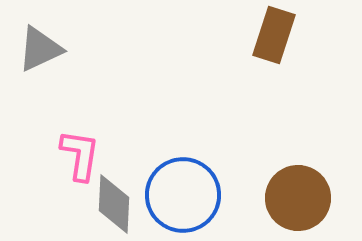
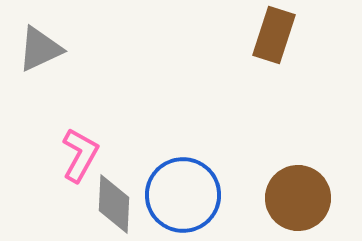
pink L-shape: rotated 20 degrees clockwise
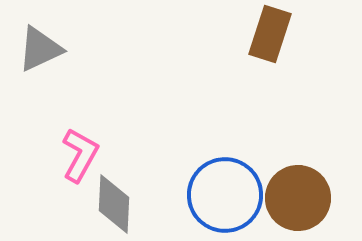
brown rectangle: moved 4 px left, 1 px up
blue circle: moved 42 px right
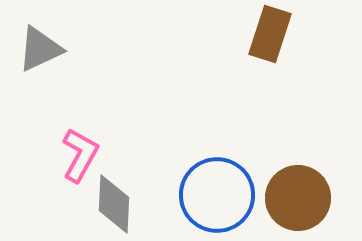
blue circle: moved 8 px left
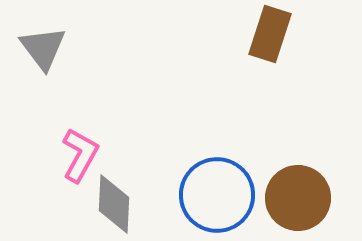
gray triangle: moved 3 px right, 1 px up; rotated 42 degrees counterclockwise
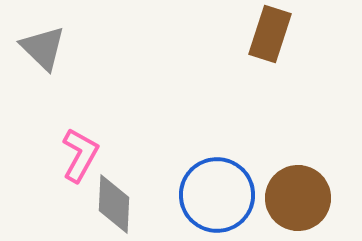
gray triangle: rotated 9 degrees counterclockwise
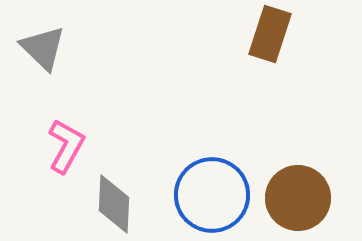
pink L-shape: moved 14 px left, 9 px up
blue circle: moved 5 px left
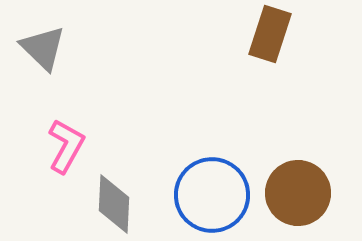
brown circle: moved 5 px up
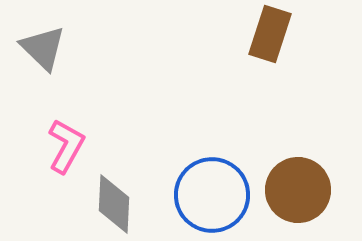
brown circle: moved 3 px up
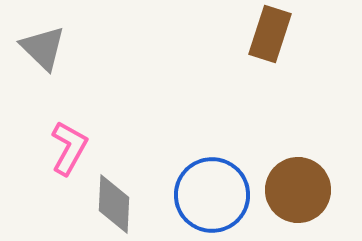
pink L-shape: moved 3 px right, 2 px down
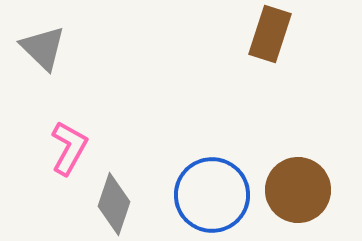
gray diamond: rotated 16 degrees clockwise
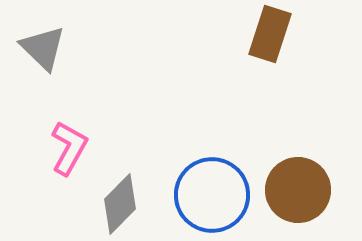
gray diamond: moved 6 px right; rotated 26 degrees clockwise
